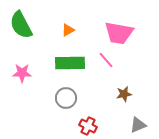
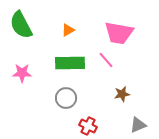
brown star: moved 2 px left
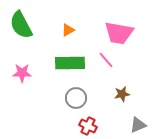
gray circle: moved 10 px right
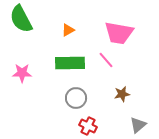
green semicircle: moved 6 px up
gray triangle: rotated 18 degrees counterclockwise
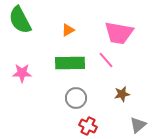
green semicircle: moved 1 px left, 1 px down
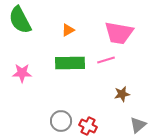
pink line: rotated 66 degrees counterclockwise
gray circle: moved 15 px left, 23 px down
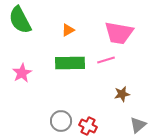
pink star: rotated 30 degrees counterclockwise
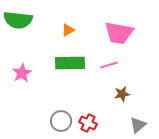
green semicircle: moved 2 px left; rotated 56 degrees counterclockwise
pink line: moved 3 px right, 5 px down
red cross: moved 3 px up
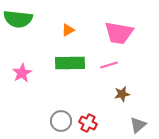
green semicircle: moved 1 px up
